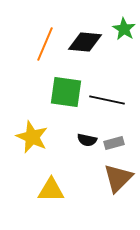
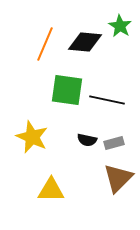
green star: moved 4 px left, 3 px up
green square: moved 1 px right, 2 px up
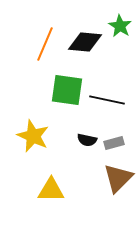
yellow star: moved 1 px right, 1 px up
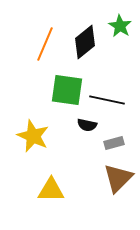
black diamond: rotated 44 degrees counterclockwise
black semicircle: moved 15 px up
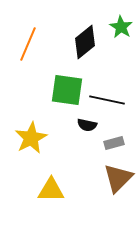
green star: moved 1 px right, 1 px down
orange line: moved 17 px left
yellow star: moved 2 px left, 2 px down; rotated 20 degrees clockwise
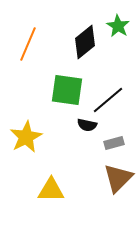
green star: moved 3 px left, 1 px up
black line: moved 1 px right; rotated 52 degrees counterclockwise
yellow star: moved 5 px left, 1 px up
